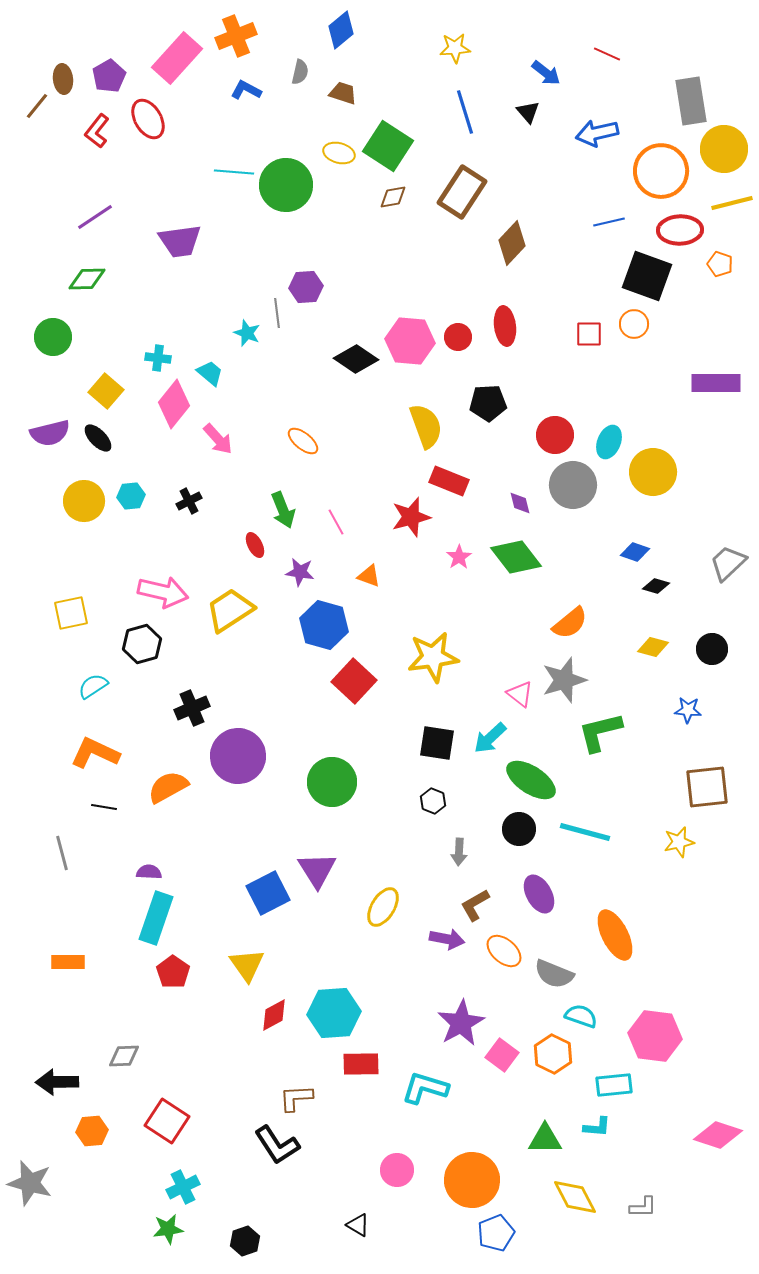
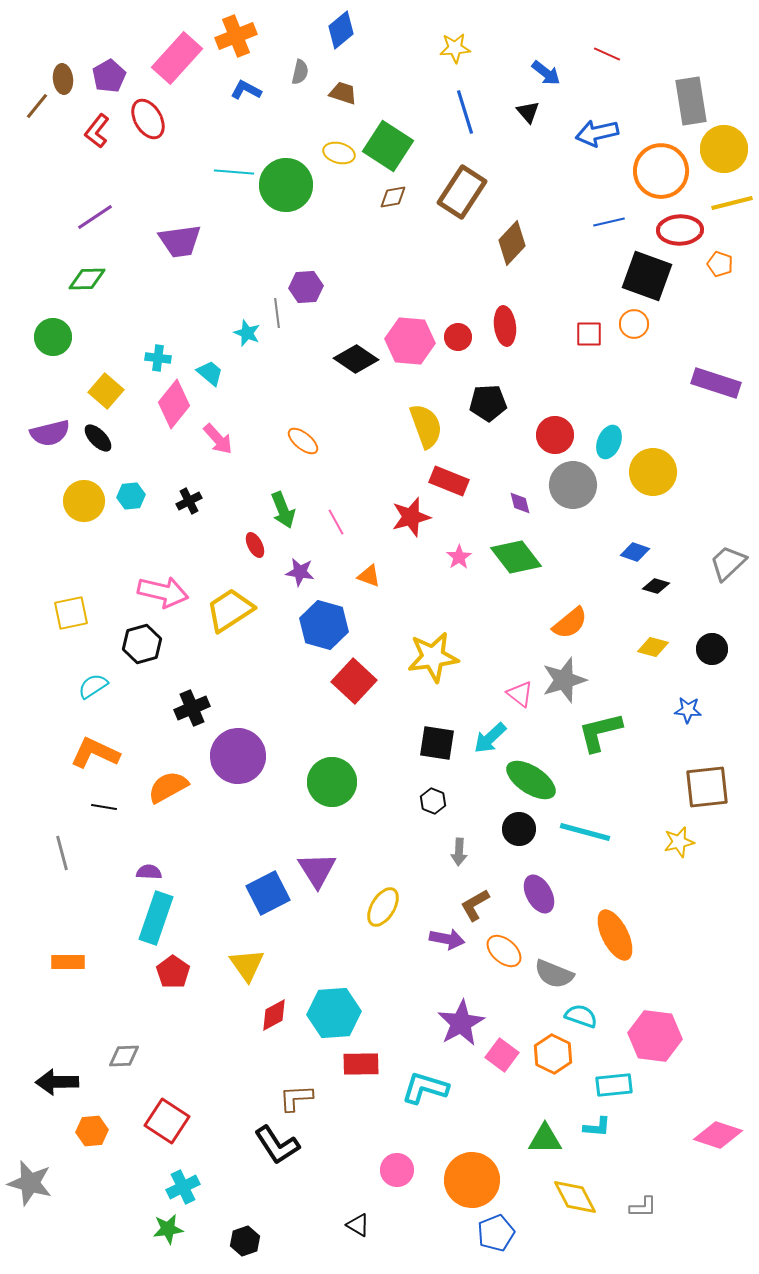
purple rectangle at (716, 383): rotated 18 degrees clockwise
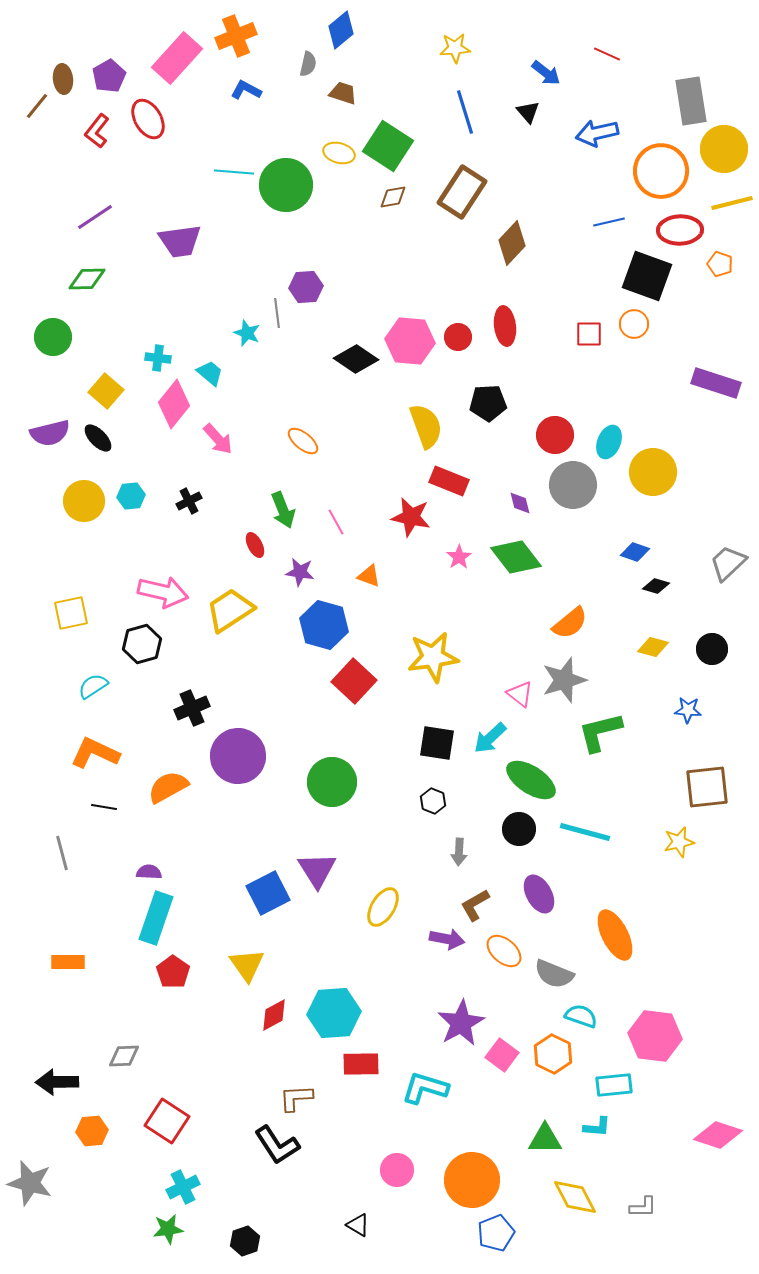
gray semicircle at (300, 72): moved 8 px right, 8 px up
red star at (411, 517): rotated 27 degrees clockwise
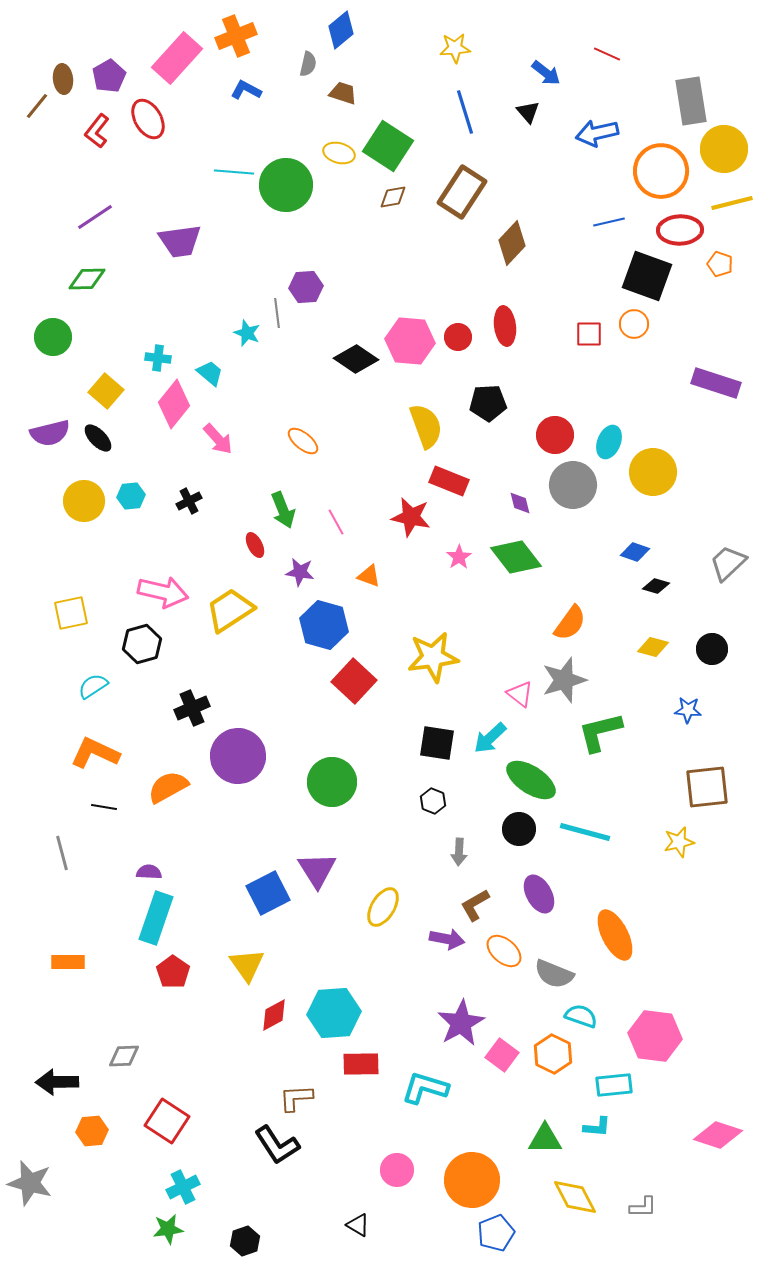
orange semicircle at (570, 623): rotated 15 degrees counterclockwise
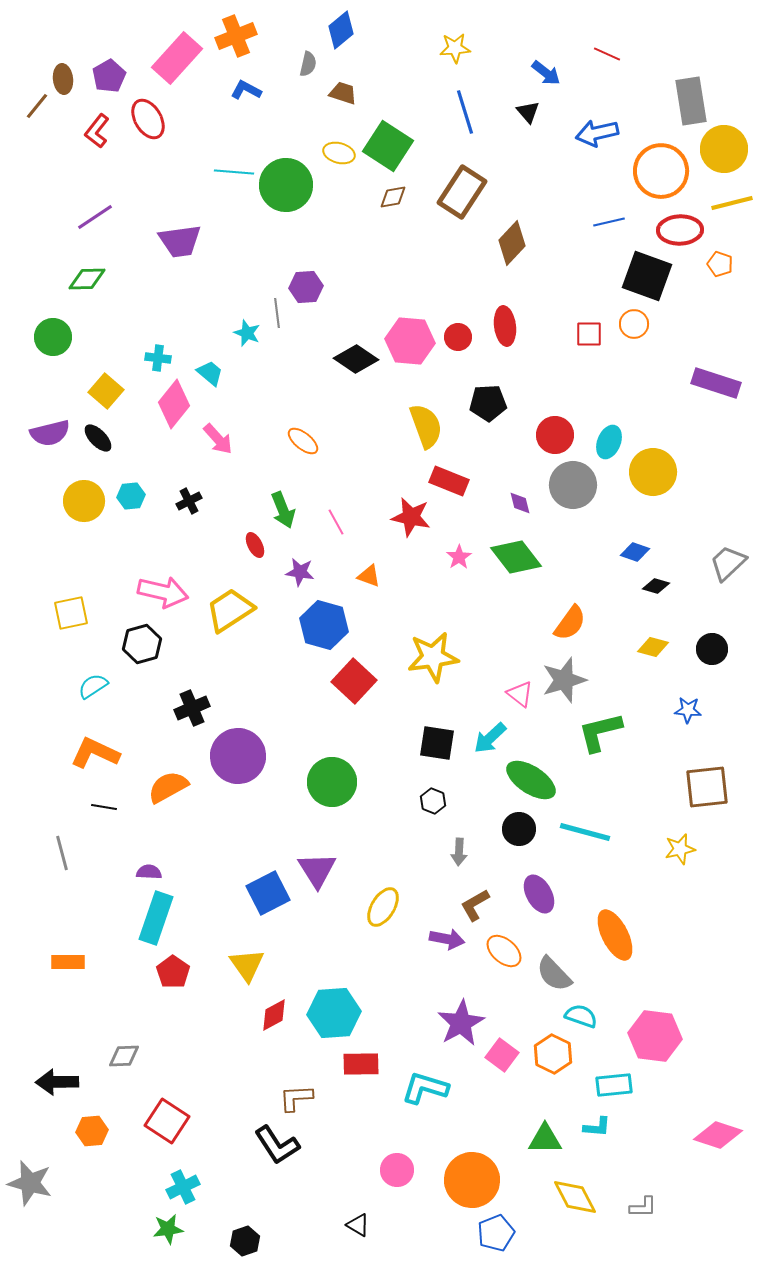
yellow star at (679, 842): moved 1 px right, 7 px down
gray semicircle at (554, 974): rotated 24 degrees clockwise
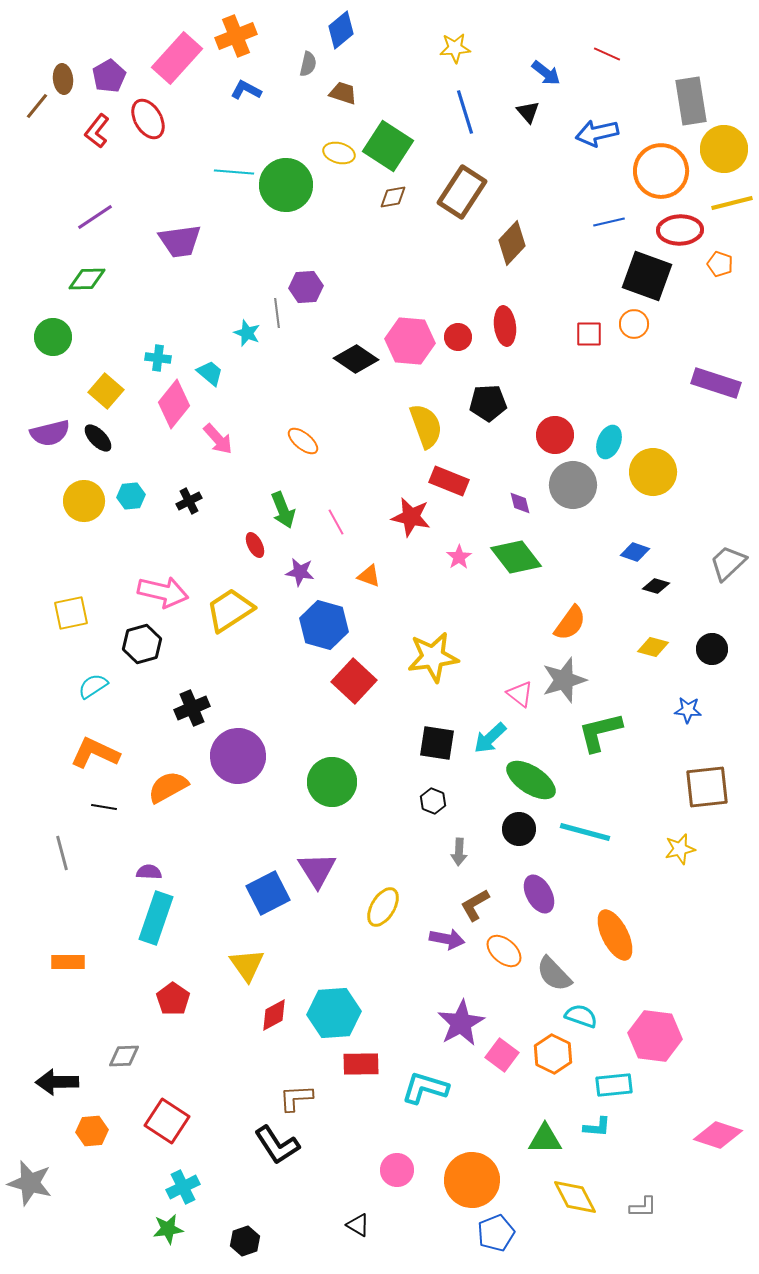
red pentagon at (173, 972): moved 27 px down
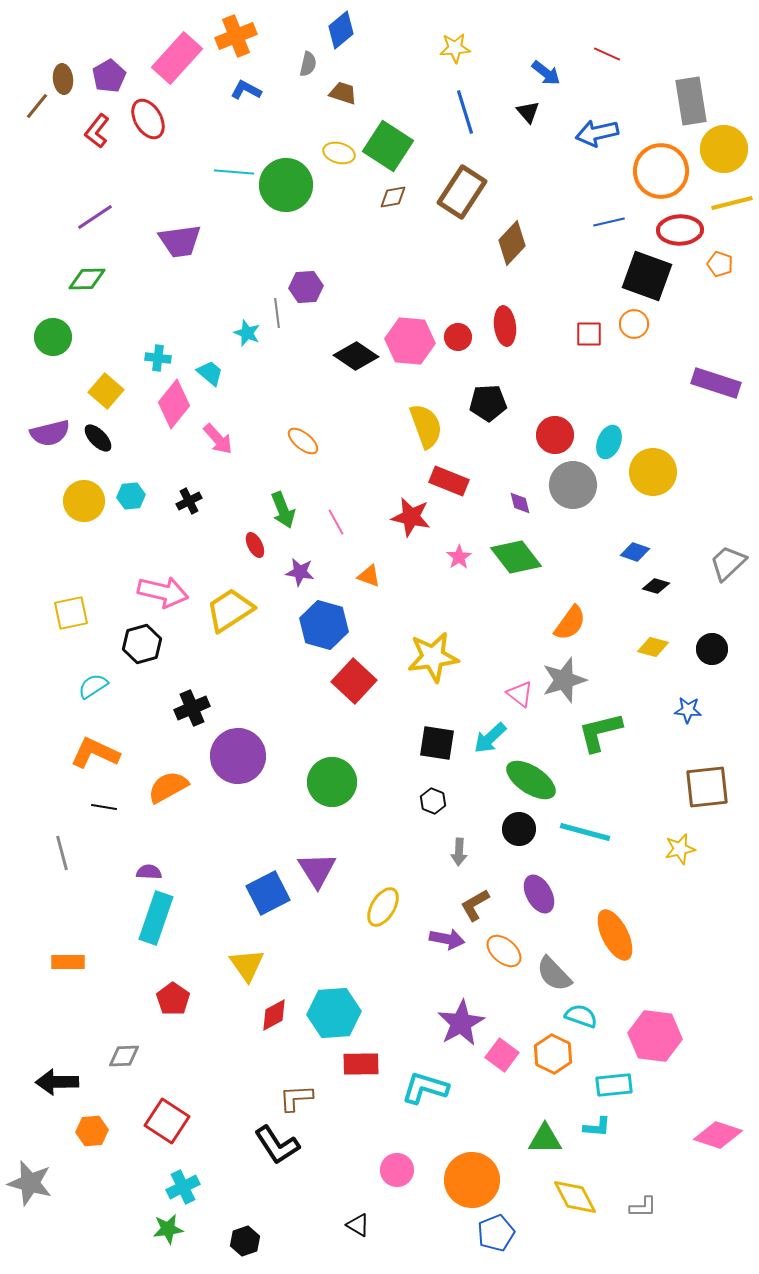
black diamond at (356, 359): moved 3 px up
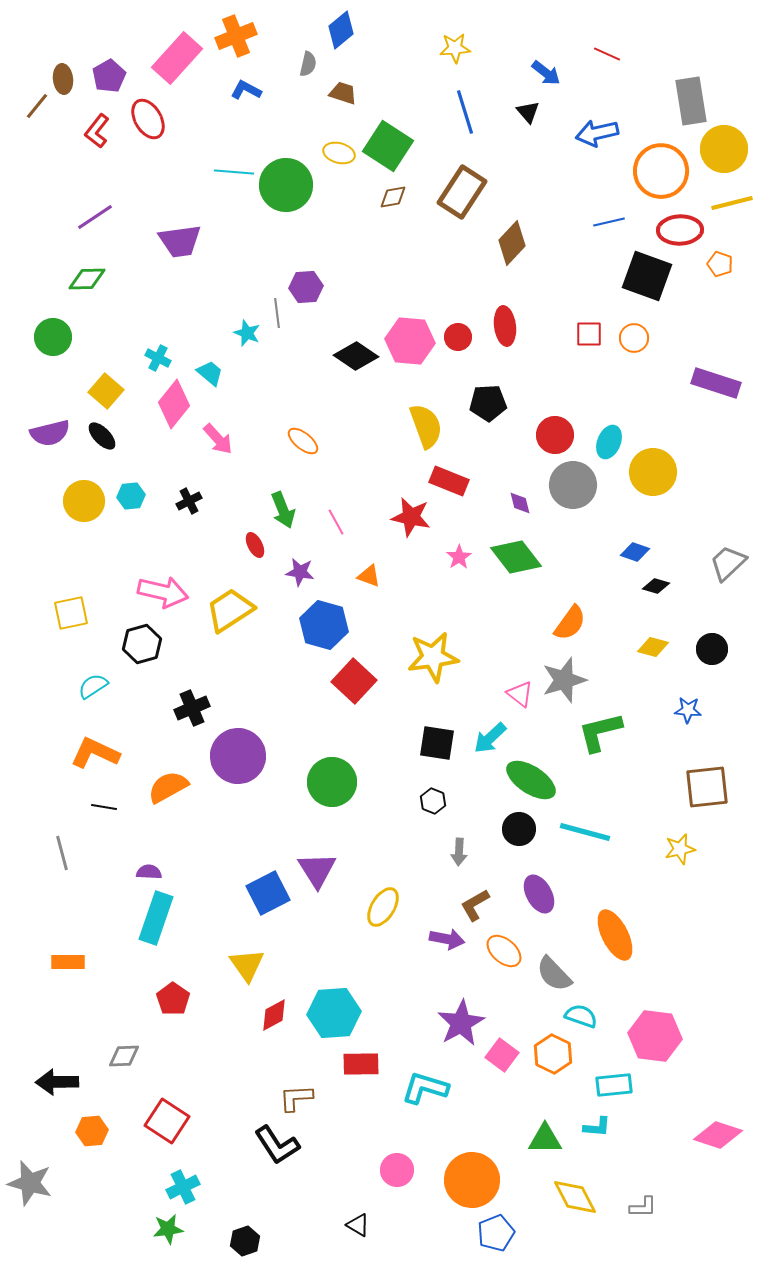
orange circle at (634, 324): moved 14 px down
cyan cross at (158, 358): rotated 20 degrees clockwise
black ellipse at (98, 438): moved 4 px right, 2 px up
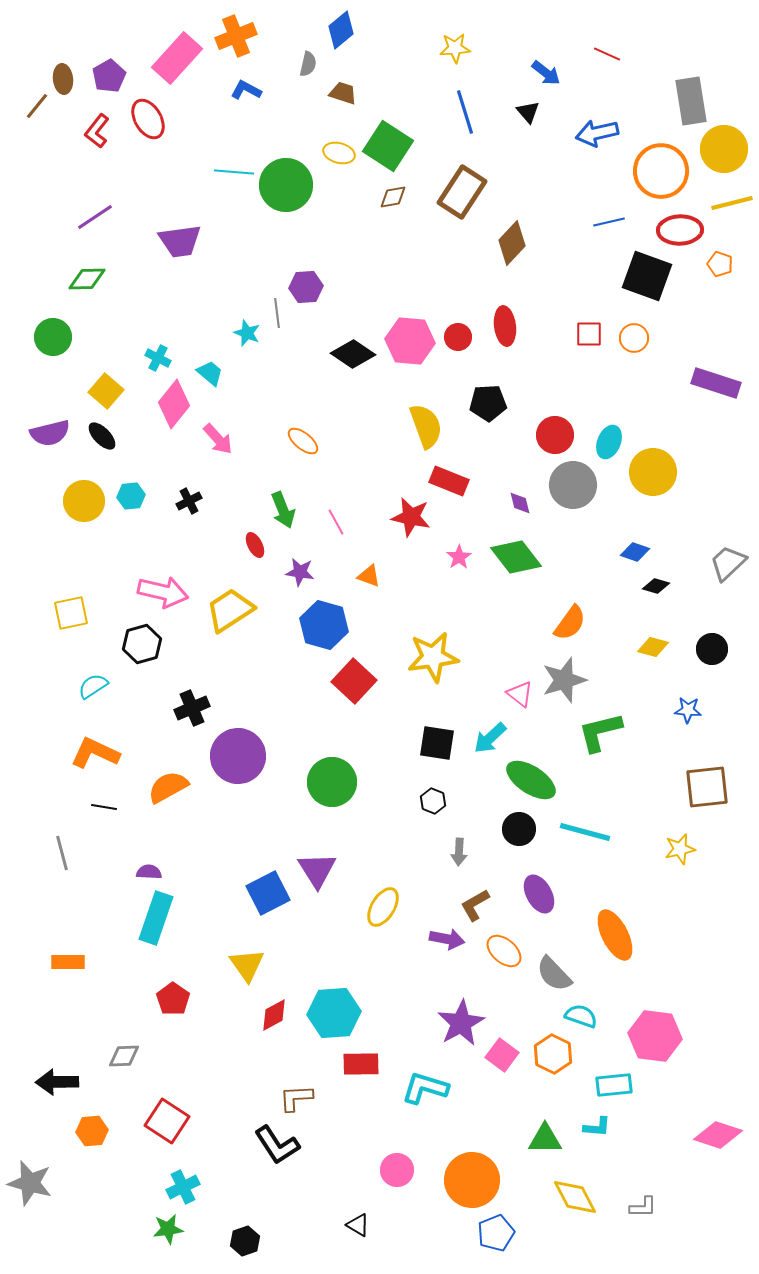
black diamond at (356, 356): moved 3 px left, 2 px up
